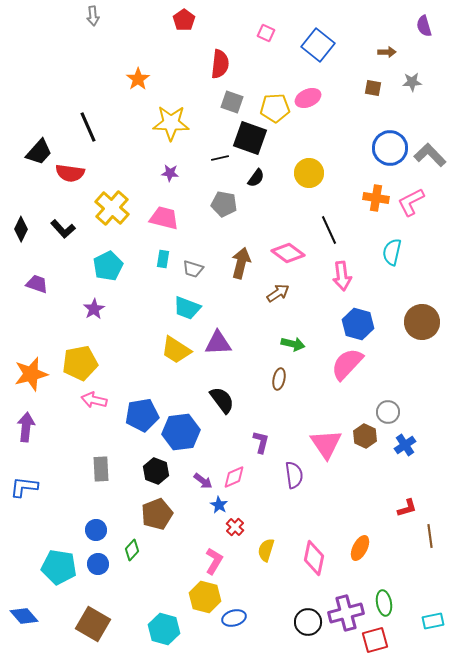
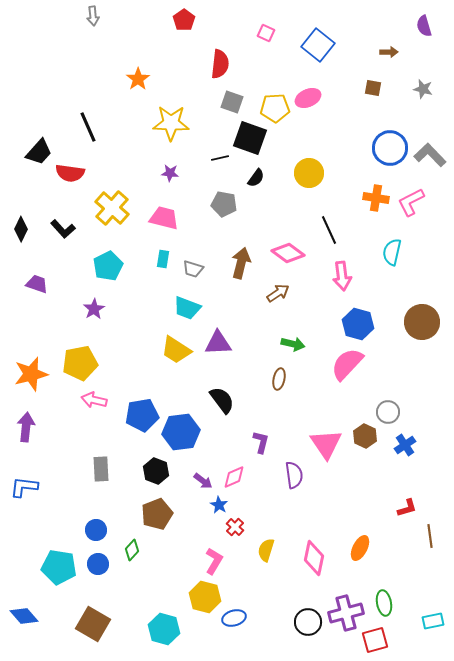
brown arrow at (387, 52): moved 2 px right
gray star at (412, 82): moved 11 px right, 7 px down; rotated 18 degrees clockwise
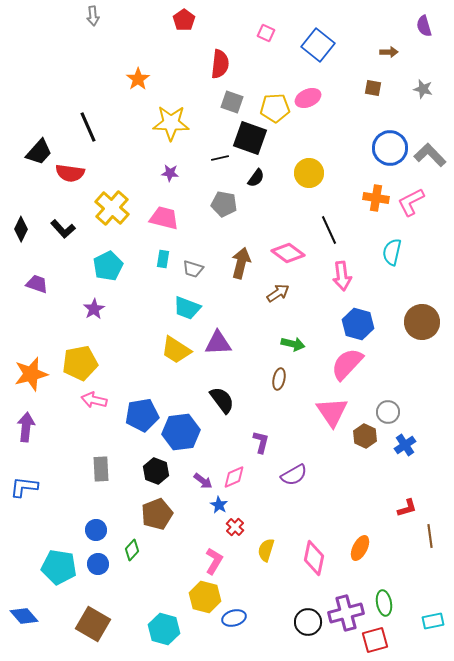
pink triangle at (326, 444): moved 6 px right, 32 px up
purple semicircle at (294, 475): rotated 68 degrees clockwise
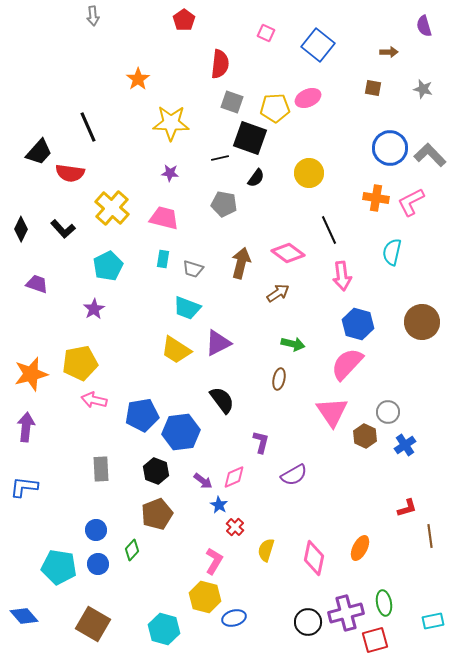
purple triangle at (218, 343): rotated 24 degrees counterclockwise
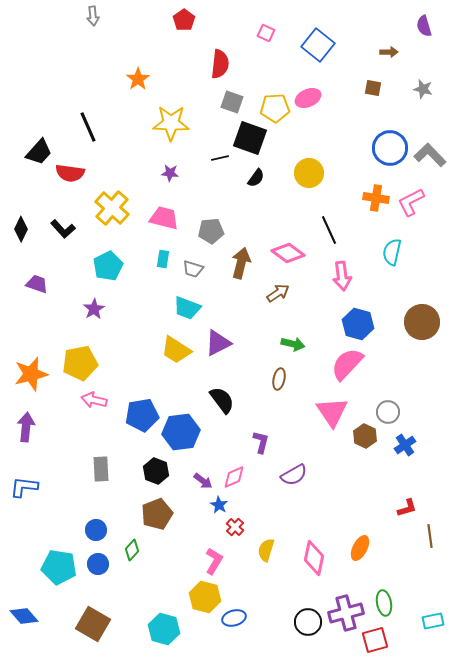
gray pentagon at (224, 204): moved 13 px left, 27 px down; rotated 15 degrees counterclockwise
